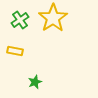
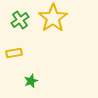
yellow rectangle: moved 1 px left, 2 px down; rotated 21 degrees counterclockwise
green star: moved 4 px left, 1 px up
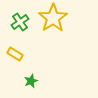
green cross: moved 2 px down
yellow rectangle: moved 1 px right, 1 px down; rotated 42 degrees clockwise
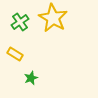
yellow star: rotated 8 degrees counterclockwise
green star: moved 3 px up
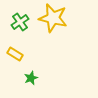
yellow star: rotated 16 degrees counterclockwise
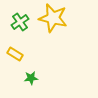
green star: rotated 16 degrees clockwise
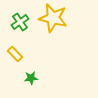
yellow rectangle: rotated 14 degrees clockwise
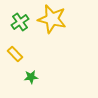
yellow star: moved 1 px left, 1 px down
green star: moved 1 px up
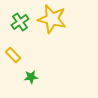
yellow rectangle: moved 2 px left, 1 px down
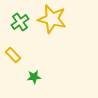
green star: moved 3 px right
